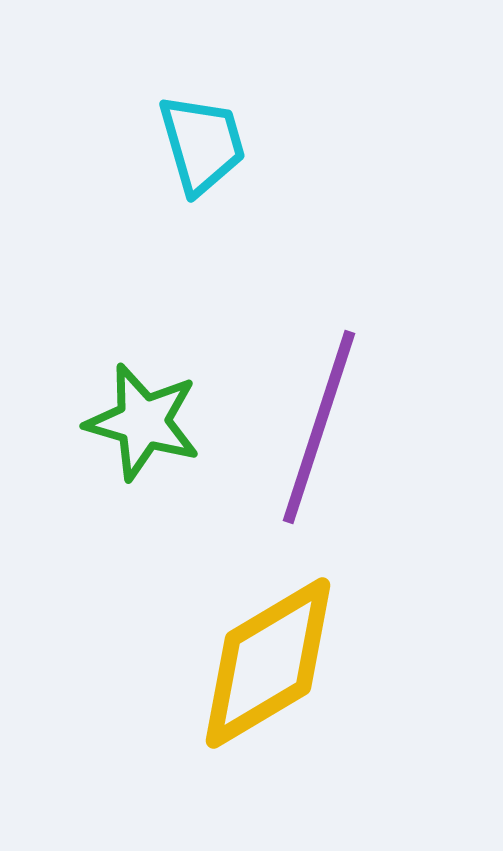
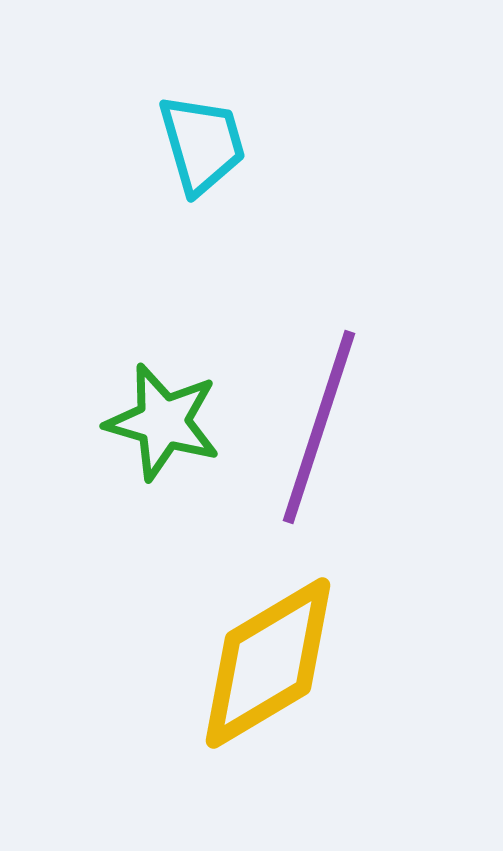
green star: moved 20 px right
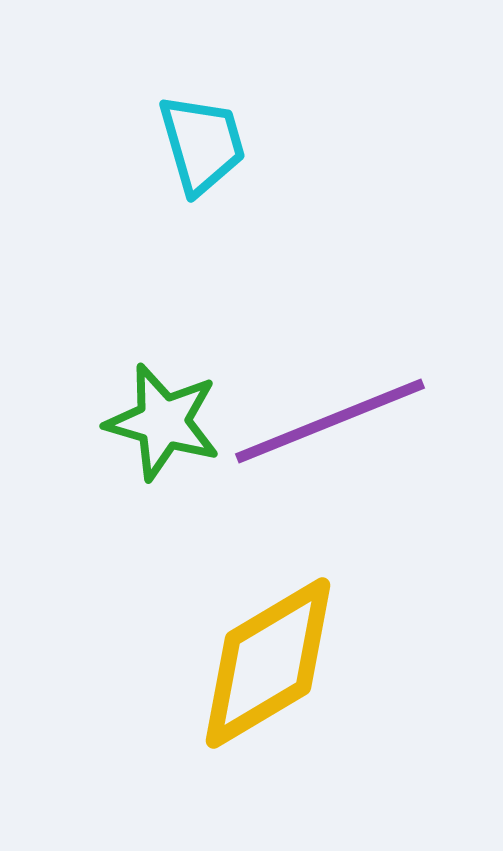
purple line: moved 11 px right, 6 px up; rotated 50 degrees clockwise
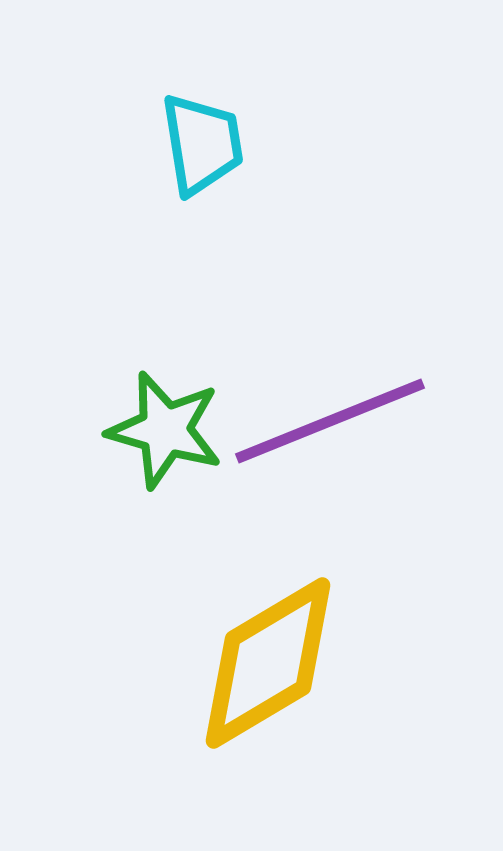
cyan trapezoid: rotated 7 degrees clockwise
green star: moved 2 px right, 8 px down
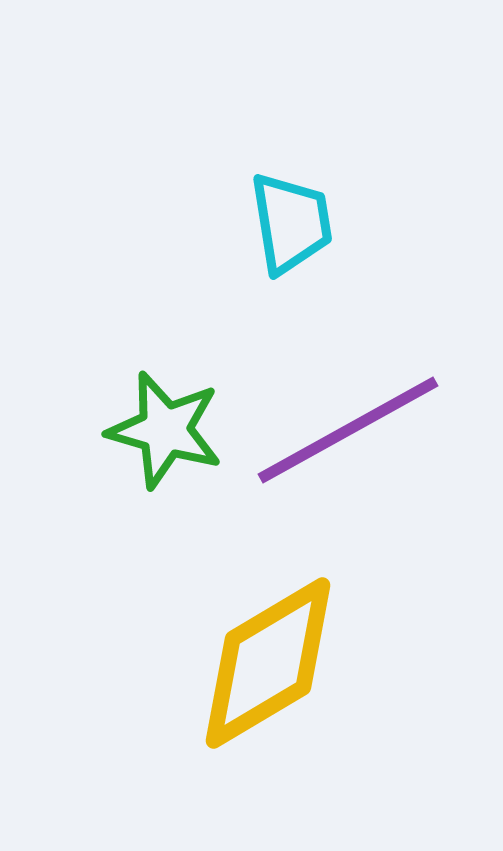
cyan trapezoid: moved 89 px right, 79 px down
purple line: moved 18 px right, 9 px down; rotated 7 degrees counterclockwise
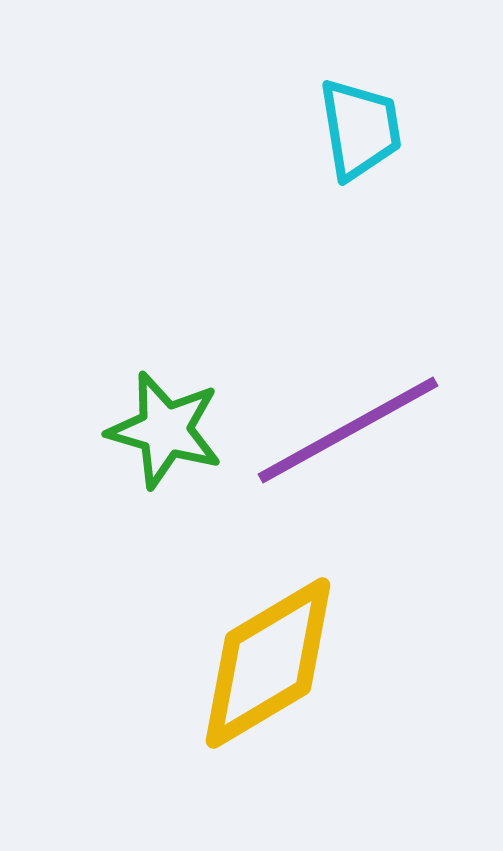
cyan trapezoid: moved 69 px right, 94 px up
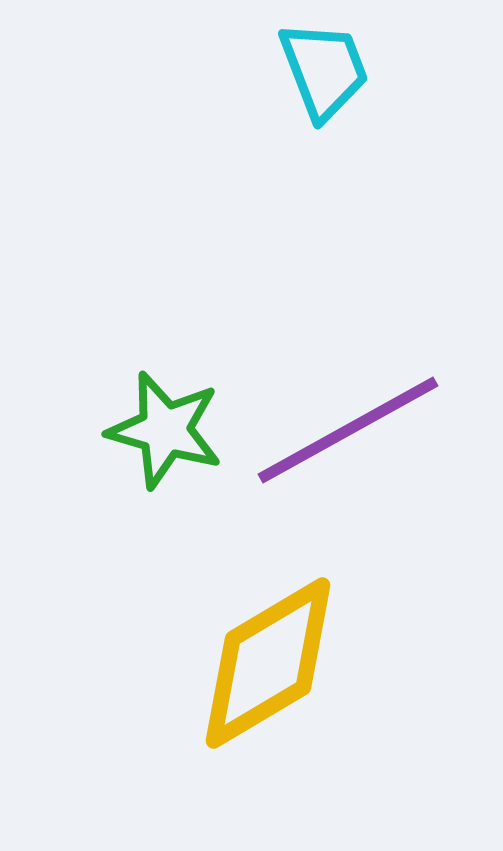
cyan trapezoid: moved 36 px left, 59 px up; rotated 12 degrees counterclockwise
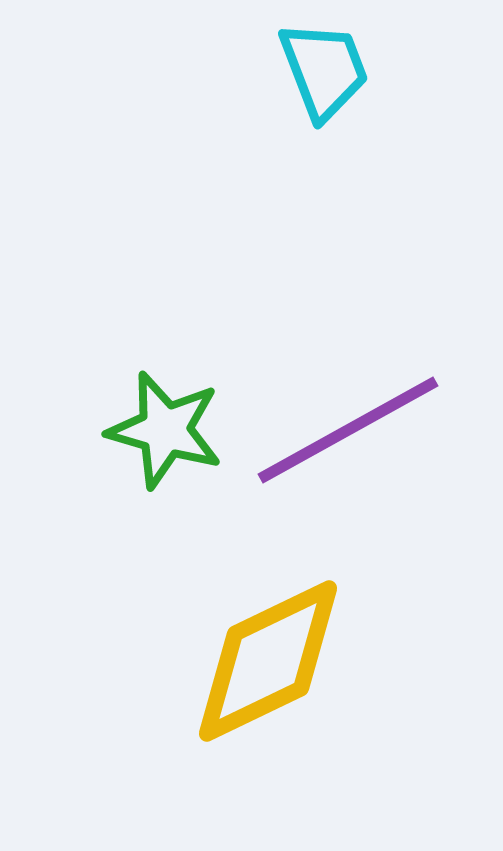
yellow diamond: moved 2 px up; rotated 5 degrees clockwise
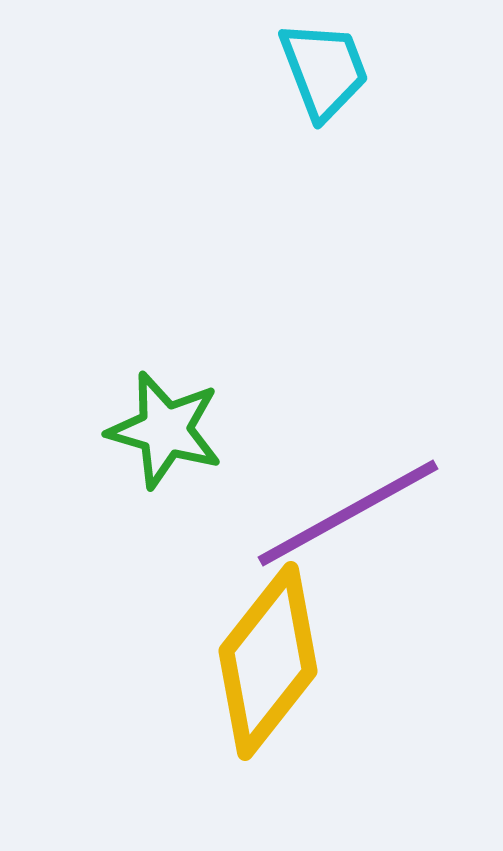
purple line: moved 83 px down
yellow diamond: rotated 26 degrees counterclockwise
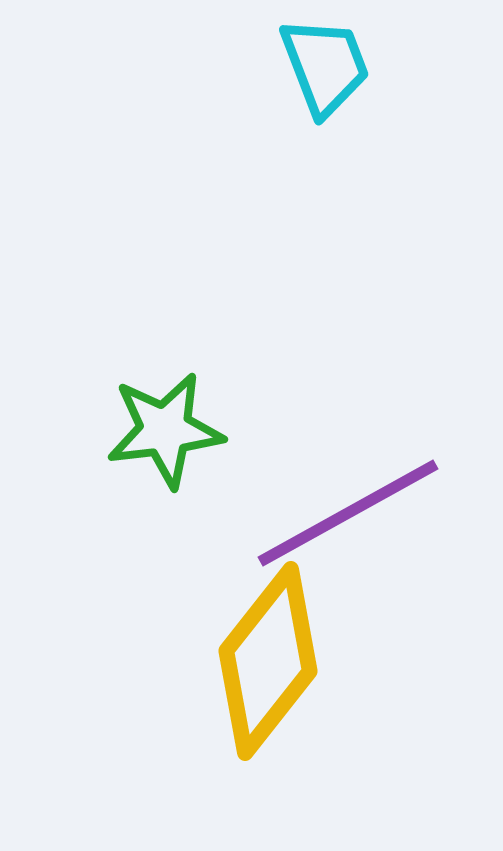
cyan trapezoid: moved 1 px right, 4 px up
green star: rotated 23 degrees counterclockwise
